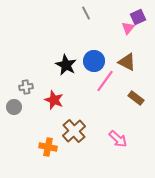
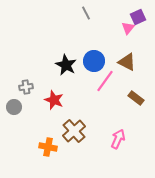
pink arrow: rotated 108 degrees counterclockwise
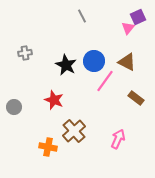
gray line: moved 4 px left, 3 px down
gray cross: moved 1 px left, 34 px up
